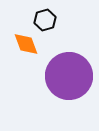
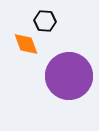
black hexagon: moved 1 px down; rotated 20 degrees clockwise
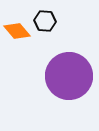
orange diamond: moved 9 px left, 13 px up; rotated 20 degrees counterclockwise
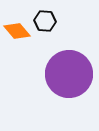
purple circle: moved 2 px up
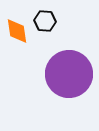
orange diamond: rotated 32 degrees clockwise
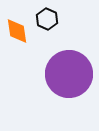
black hexagon: moved 2 px right, 2 px up; rotated 20 degrees clockwise
